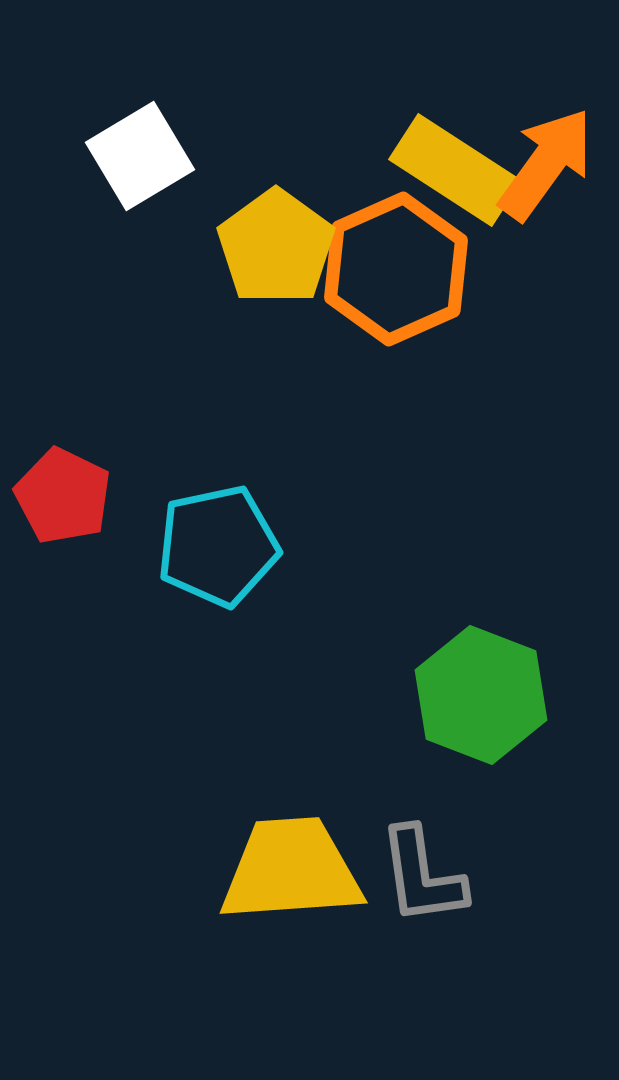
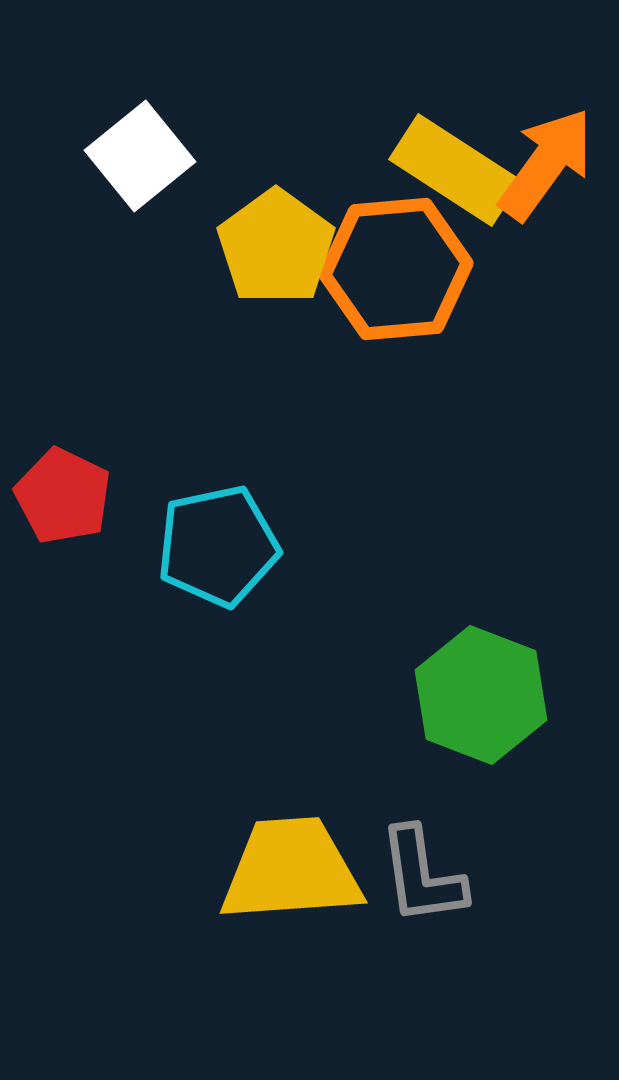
white square: rotated 8 degrees counterclockwise
orange hexagon: rotated 19 degrees clockwise
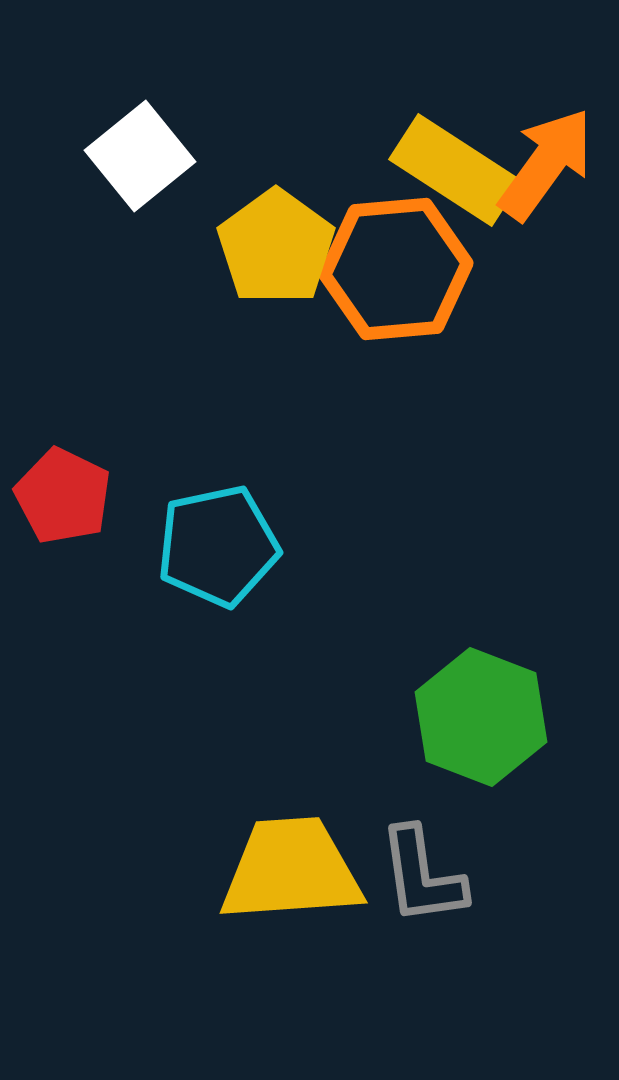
green hexagon: moved 22 px down
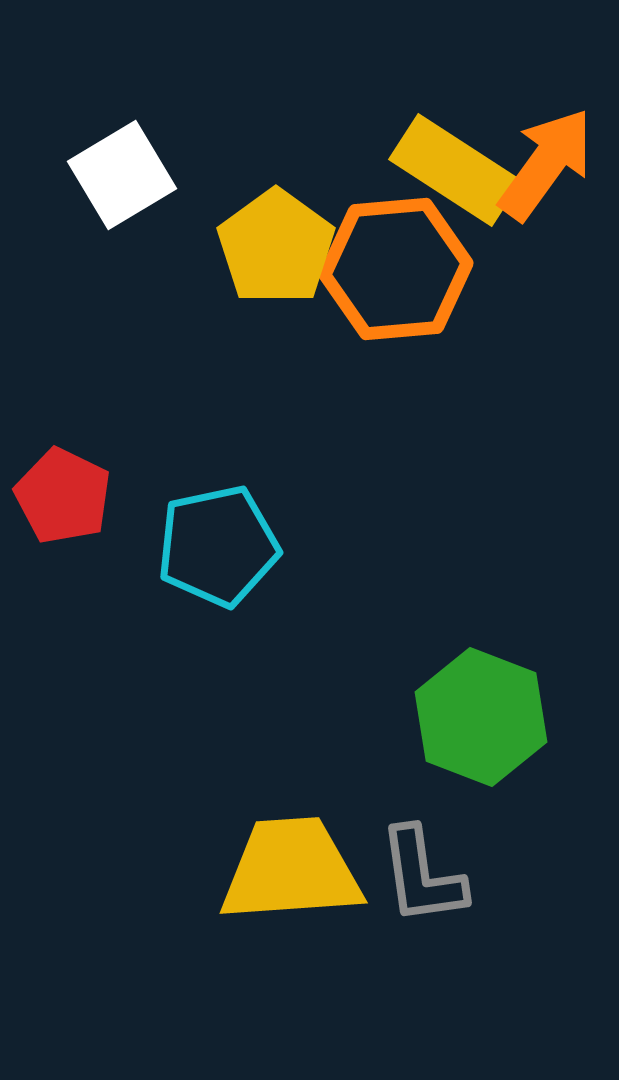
white square: moved 18 px left, 19 px down; rotated 8 degrees clockwise
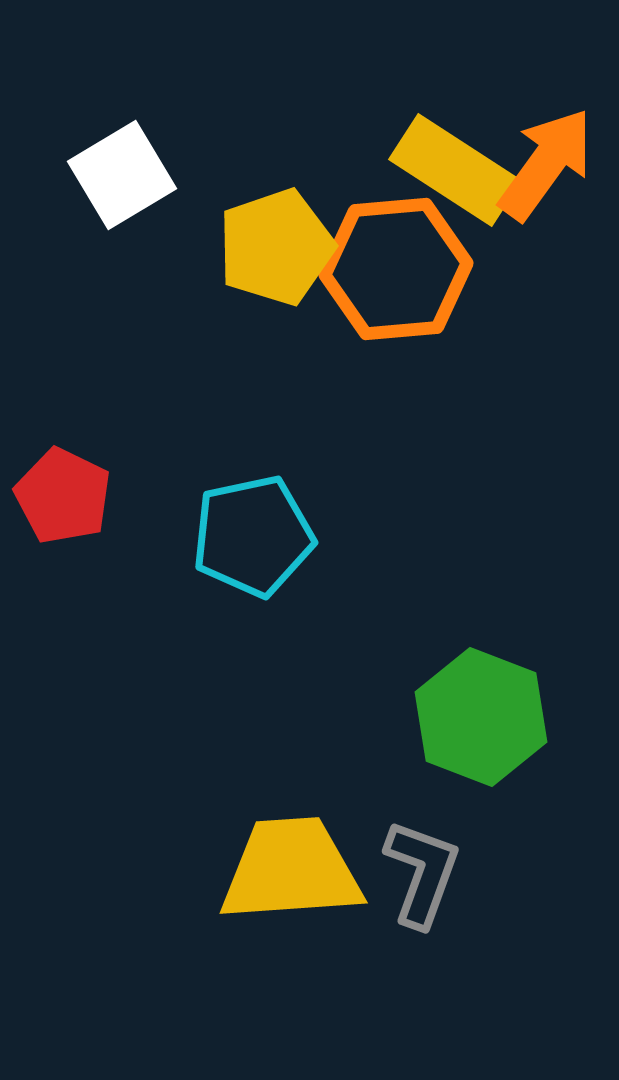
yellow pentagon: rotated 17 degrees clockwise
cyan pentagon: moved 35 px right, 10 px up
gray L-shape: moved 3 px up; rotated 152 degrees counterclockwise
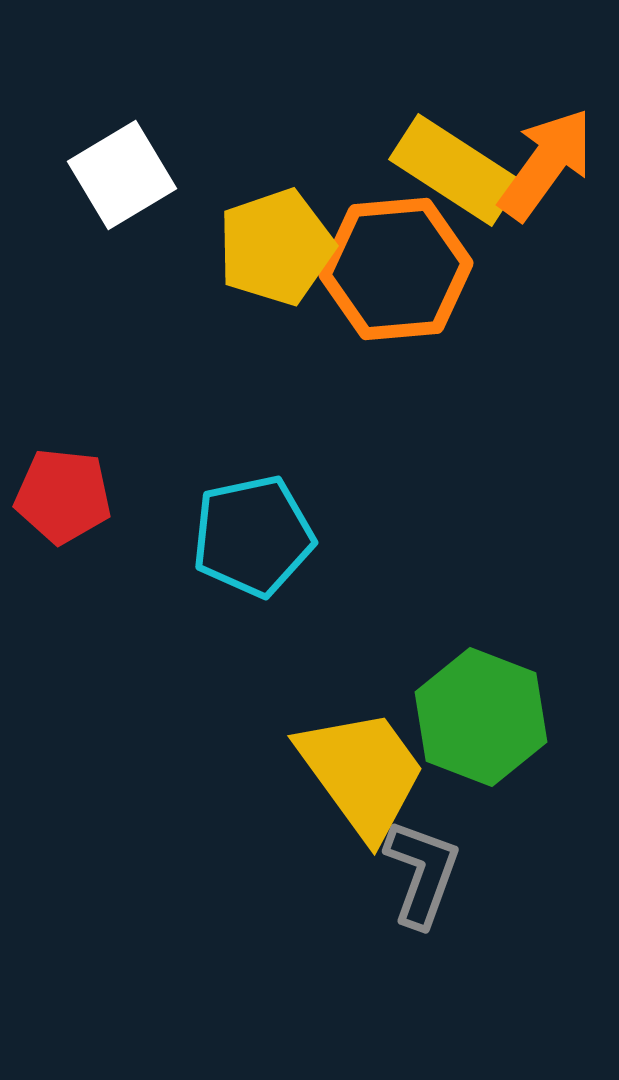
red pentagon: rotated 20 degrees counterclockwise
yellow trapezoid: moved 71 px right, 97 px up; rotated 58 degrees clockwise
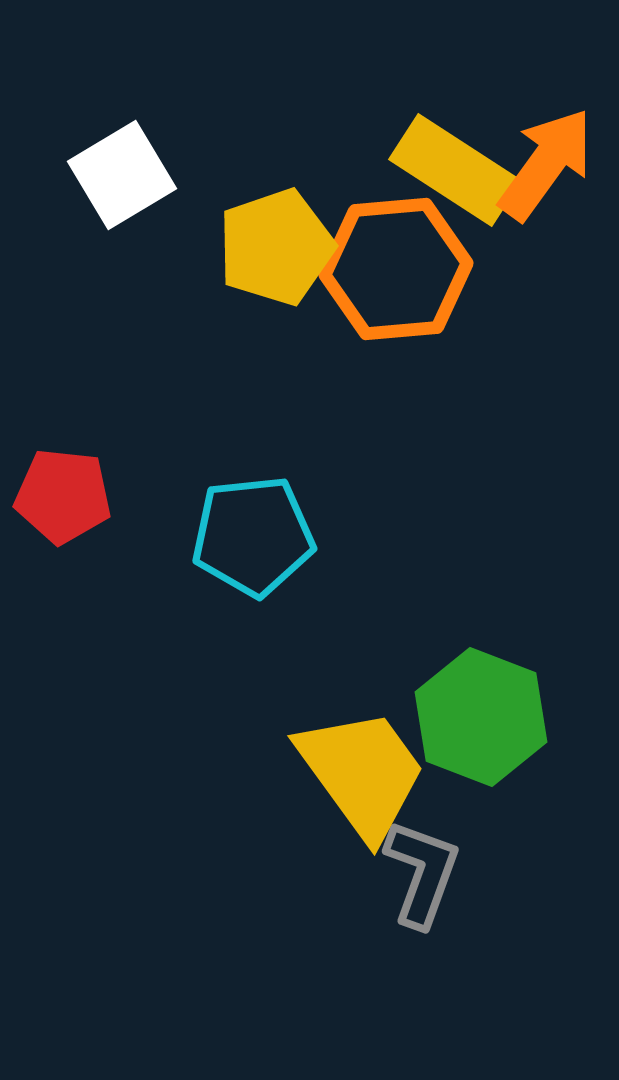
cyan pentagon: rotated 6 degrees clockwise
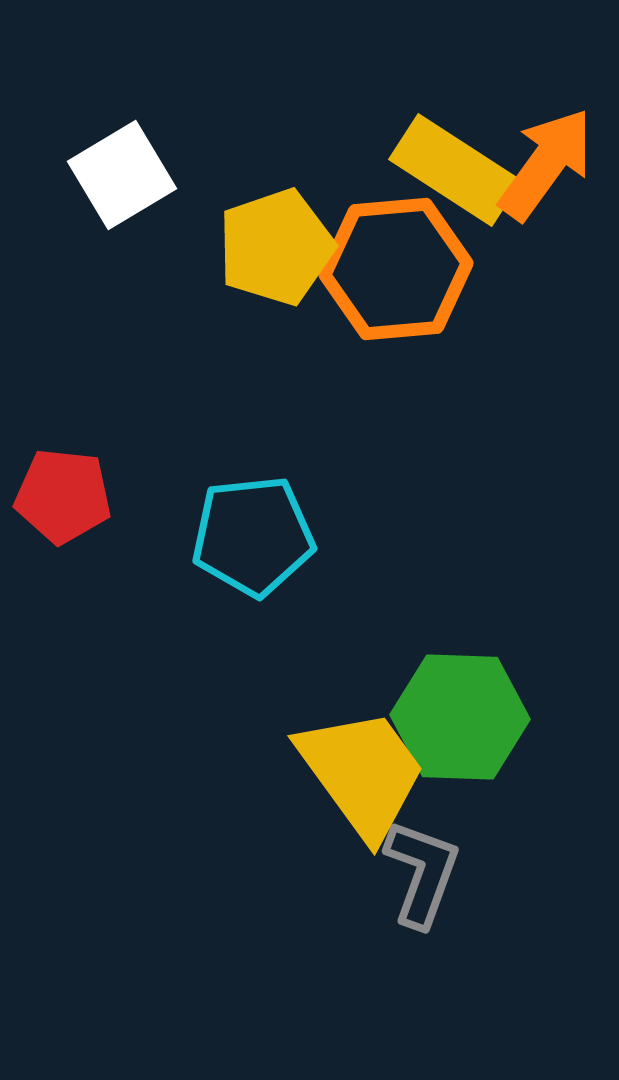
green hexagon: moved 21 px left; rotated 19 degrees counterclockwise
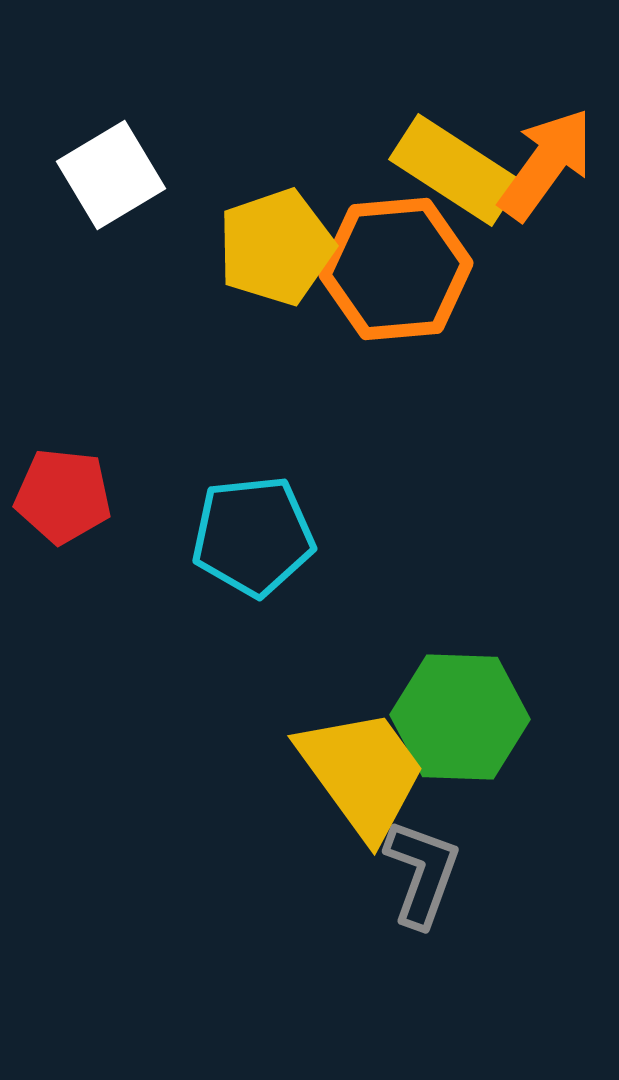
white square: moved 11 px left
